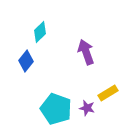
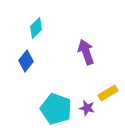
cyan diamond: moved 4 px left, 4 px up
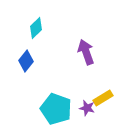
yellow rectangle: moved 5 px left, 5 px down
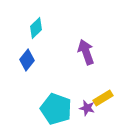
blue diamond: moved 1 px right, 1 px up
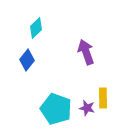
yellow rectangle: rotated 60 degrees counterclockwise
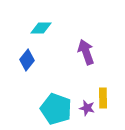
cyan diamond: moved 5 px right; rotated 45 degrees clockwise
